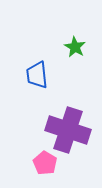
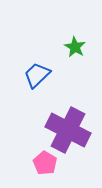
blue trapezoid: rotated 52 degrees clockwise
purple cross: rotated 9 degrees clockwise
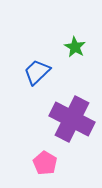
blue trapezoid: moved 3 px up
purple cross: moved 4 px right, 11 px up
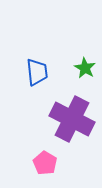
green star: moved 10 px right, 21 px down
blue trapezoid: rotated 128 degrees clockwise
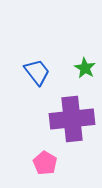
blue trapezoid: rotated 32 degrees counterclockwise
purple cross: rotated 33 degrees counterclockwise
